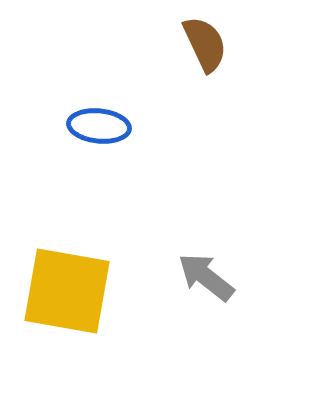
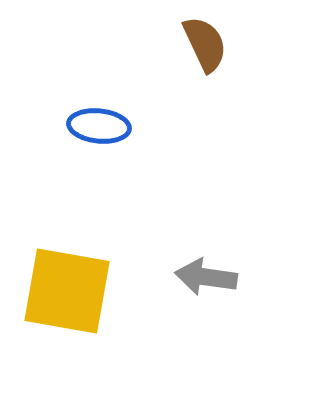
gray arrow: rotated 30 degrees counterclockwise
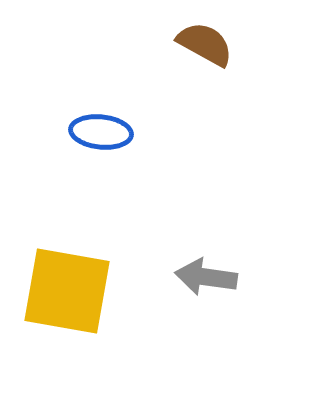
brown semicircle: rotated 36 degrees counterclockwise
blue ellipse: moved 2 px right, 6 px down
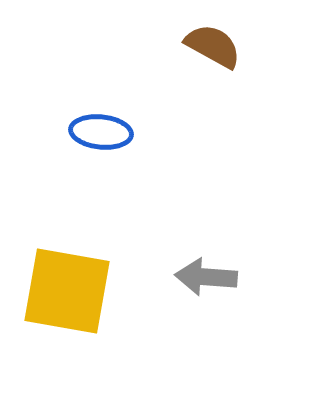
brown semicircle: moved 8 px right, 2 px down
gray arrow: rotated 4 degrees counterclockwise
